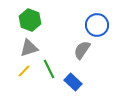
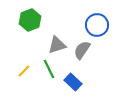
green hexagon: rotated 20 degrees clockwise
gray triangle: moved 28 px right, 3 px up
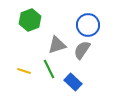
blue circle: moved 9 px left
yellow line: rotated 64 degrees clockwise
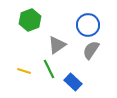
gray triangle: rotated 18 degrees counterclockwise
gray semicircle: moved 9 px right
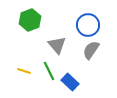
gray triangle: rotated 36 degrees counterclockwise
green line: moved 2 px down
blue rectangle: moved 3 px left
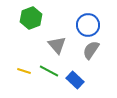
green hexagon: moved 1 px right, 2 px up
green line: rotated 36 degrees counterclockwise
blue rectangle: moved 5 px right, 2 px up
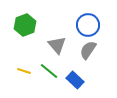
green hexagon: moved 6 px left, 7 px down
gray semicircle: moved 3 px left
green line: rotated 12 degrees clockwise
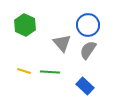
green hexagon: rotated 15 degrees counterclockwise
gray triangle: moved 5 px right, 2 px up
green line: moved 1 px right, 1 px down; rotated 36 degrees counterclockwise
blue rectangle: moved 10 px right, 6 px down
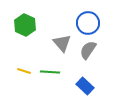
blue circle: moved 2 px up
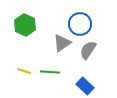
blue circle: moved 8 px left, 1 px down
gray triangle: rotated 36 degrees clockwise
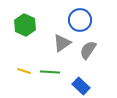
blue circle: moved 4 px up
blue rectangle: moved 4 px left
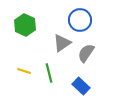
gray semicircle: moved 2 px left, 3 px down
green line: moved 1 px left, 1 px down; rotated 72 degrees clockwise
